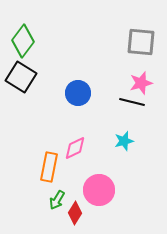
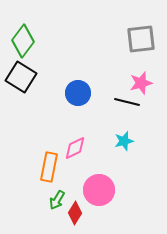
gray square: moved 3 px up; rotated 12 degrees counterclockwise
black line: moved 5 px left
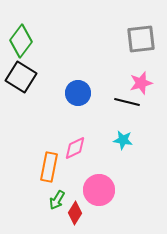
green diamond: moved 2 px left
cyan star: moved 1 px left, 1 px up; rotated 24 degrees clockwise
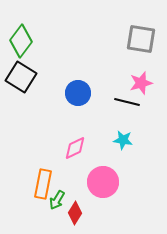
gray square: rotated 16 degrees clockwise
orange rectangle: moved 6 px left, 17 px down
pink circle: moved 4 px right, 8 px up
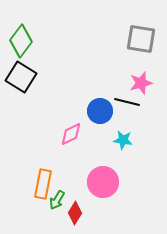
blue circle: moved 22 px right, 18 px down
pink diamond: moved 4 px left, 14 px up
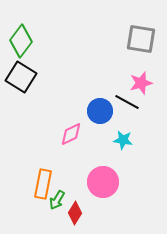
black line: rotated 15 degrees clockwise
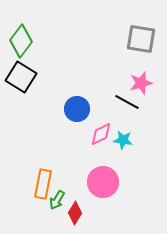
blue circle: moved 23 px left, 2 px up
pink diamond: moved 30 px right
